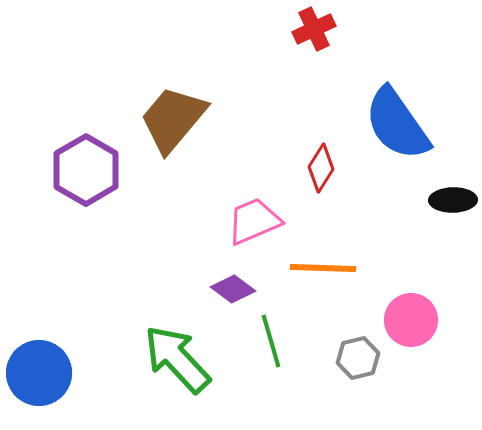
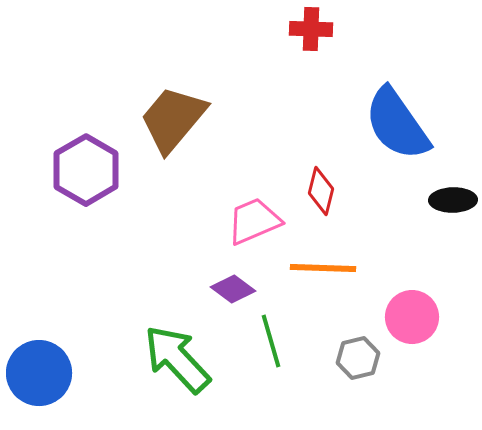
red cross: moved 3 px left; rotated 27 degrees clockwise
red diamond: moved 23 px down; rotated 18 degrees counterclockwise
pink circle: moved 1 px right, 3 px up
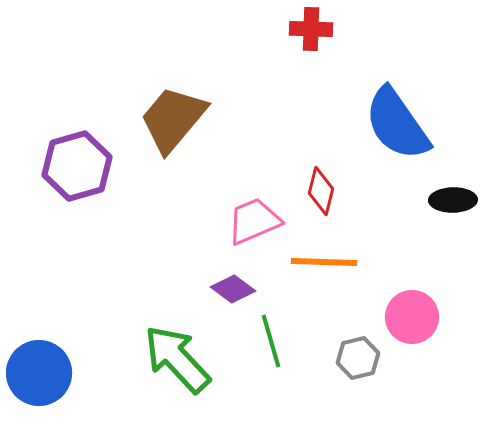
purple hexagon: moved 9 px left, 4 px up; rotated 14 degrees clockwise
orange line: moved 1 px right, 6 px up
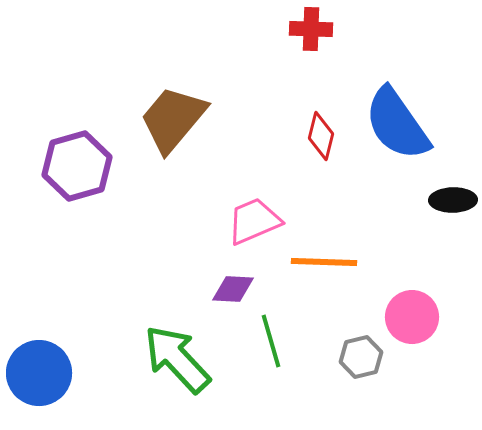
red diamond: moved 55 px up
purple diamond: rotated 33 degrees counterclockwise
gray hexagon: moved 3 px right, 1 px up
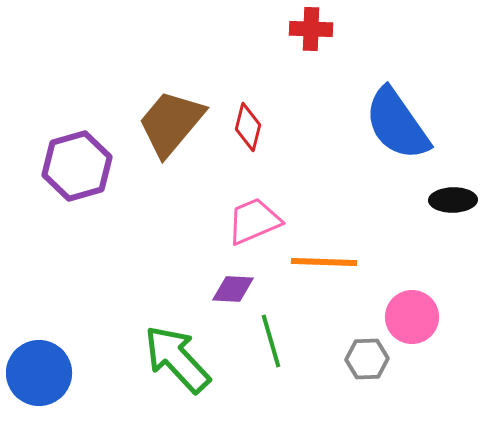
brown trapezoid: moved 2 px left, 4 px down
red diamond: moved 73 px left, 9 px up
gray hexagon: moved 6 px right, 2 px down; rotated 12 degrees clockwise
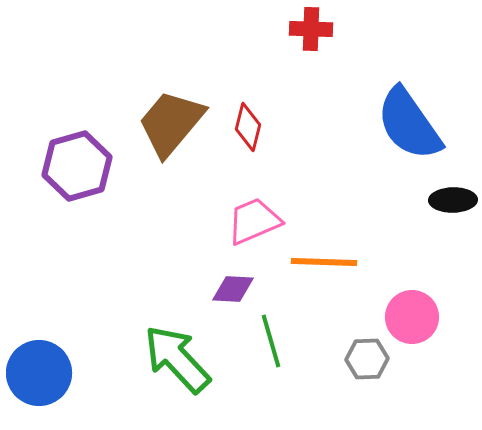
blue semicircle: moved 12 px right
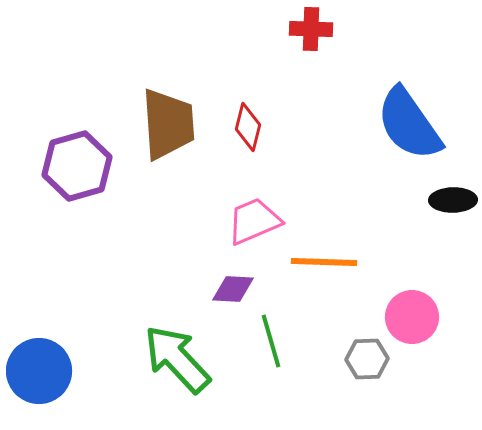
brown trapezoid: moved 3 px left, 1 px down; rotated 136 degrees clockwise
blue circle: moved 2 px up
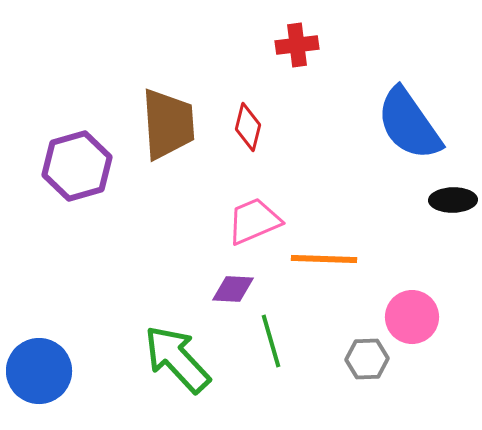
red cross: moved 14 px left, 16 px down; rotated 9 degrees counterclockwise
orange line: moved 3 px up
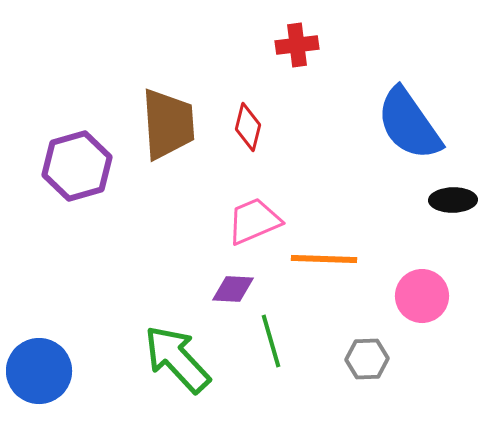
pink circle: moved 10 px right, 21 px up
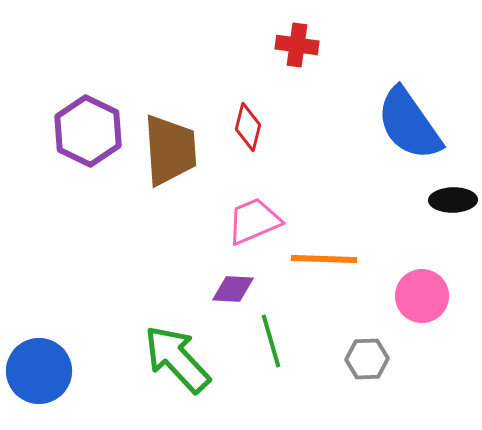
red cross: rotated 15 degrees clockwise
brown trapezoid: moved 2 px right, 26 px down
purple hexagon: moved 11 px right, 35 px up; rotated 18 degrees counterclockwise
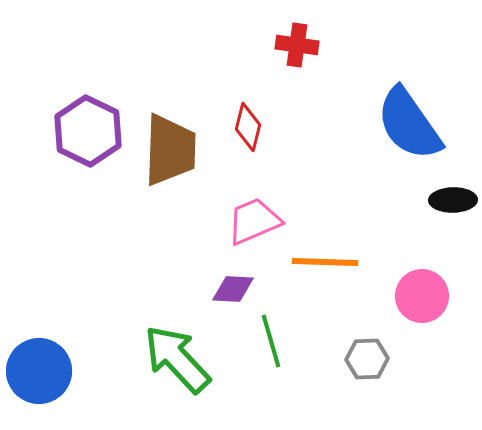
brown trapezoid: rotated 6 degrees clockwise
orange line: moved 1 px right, 3 px down
